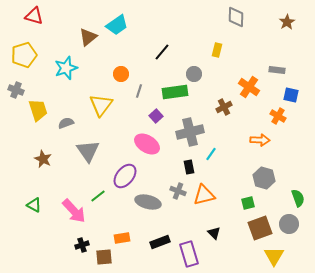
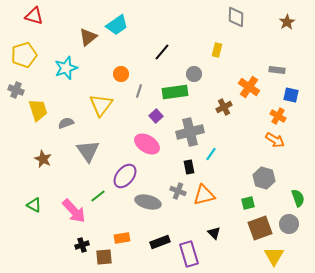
orange arrow at (260, 140): moved 15 px right; rotated 30 degrees clockwise
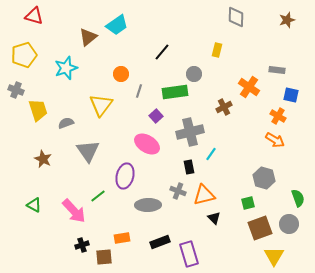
brown star at (287, 22): moved 2 px up; rotated 14 degrees clockwise
purple ellipse at (125, 176): rotated 25 degrees counterclockwise
gray ellipse at (148, 202): moved 3 px down; rotated 15 degrees counterclockwise
black triangle at (214, 233): moved 15 px up
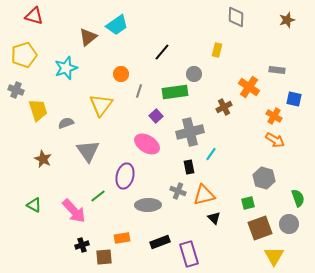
blue square at (291, 95): moved 3 px right, 4 px down
orange cross at (278, 116): moved 4 px left
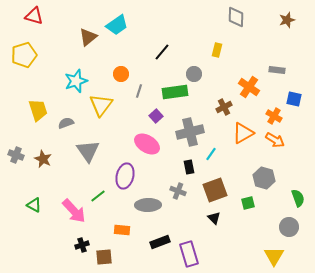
cyan star at (66, 68): moved 10 px right, 13 px down
gray cross at (16, 90): moved 65 px down
orange triangle at (204, 195): moved 39 px right, 62 px up; rotated 15 degrees counterclockwise
gray circle at (289, 224): moved 3 px down
brown square at (260, 228): moved 45 px left, 38 px up
orange rectangle at (122, 238): moved 8 px up; rotated 14 degrees clockwise
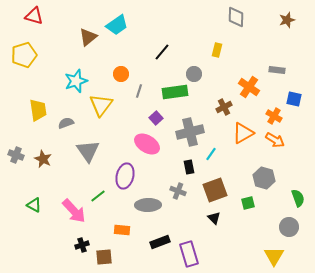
yellow trapezoid at (38, 110): rotated 10 degrees clockwise
purple square at (156, 116): moved 2 px down
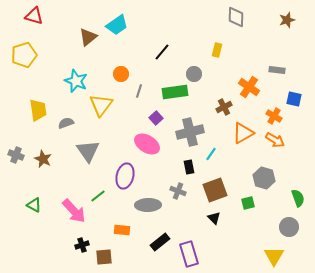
cyan star at (76, 81): rotated 30 degrees counterclockwise
black rectangle at (160, 242): rotated 18 degrees counterclockwise
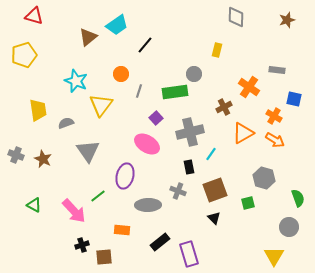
black line at (162, 52): moved 17 px left, 7 px up
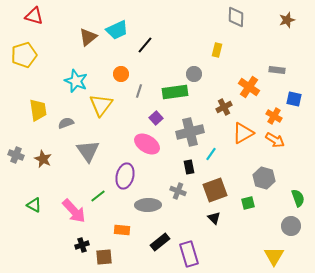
cyan trapezoid at (117, 25): moved 5 px down; rotated 10 degrees clockwise
gray circle at (289, 227): moved 2 px right, 1 px up
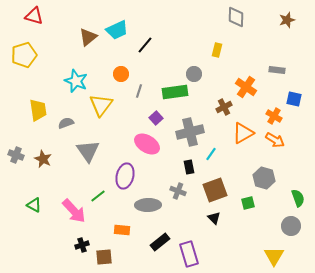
orange cross at (249, 87): moved 3 px left
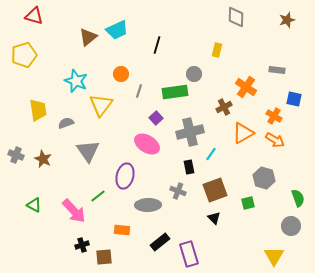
black line at (145, 45): moved 12 px right; rotated 24 degrees counterclockwise
